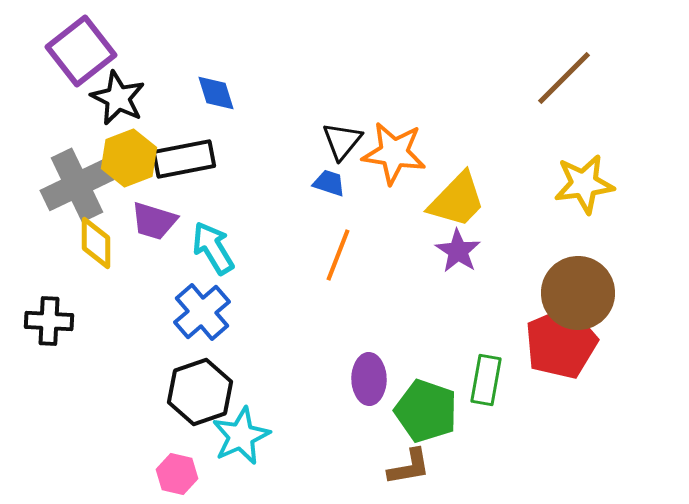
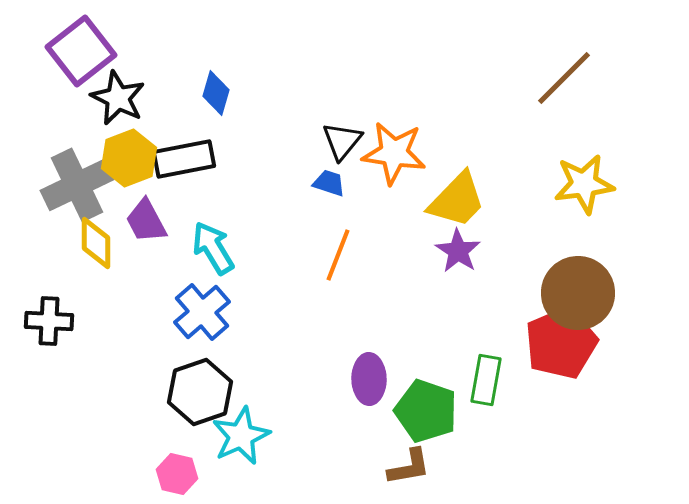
blue diamond: rotated 33 degrees clockwise
purple trapezoid: moved 8 px left; rotated 45 degrees clockwise
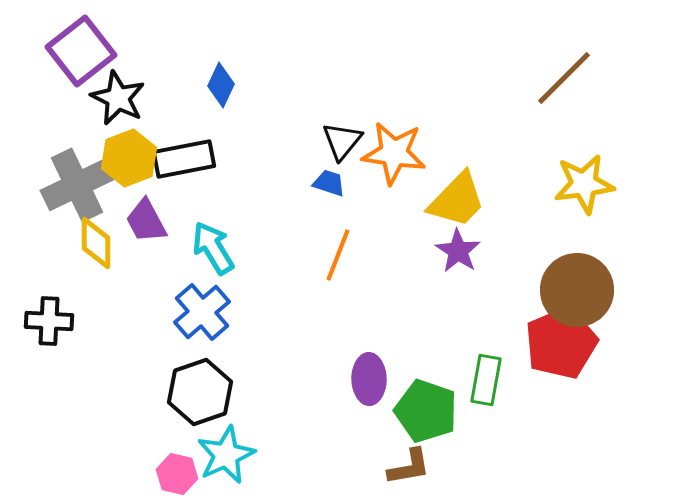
blue diamond: moved 5 px right, 8 px up; rotated 9 degrees clockwise
brown circle: moved 1 px left, 3 px up
cyan star: moved 15 px left, 19 px down
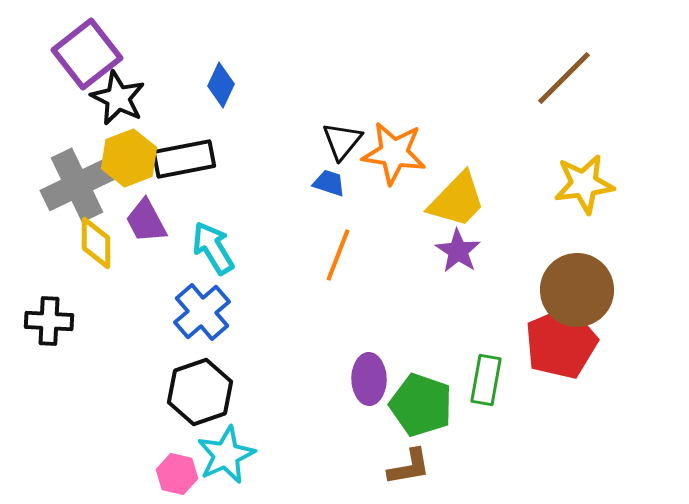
purple square: moved 6 px right, 3 px down
green pentagon: moved 5 px left, 6 px up
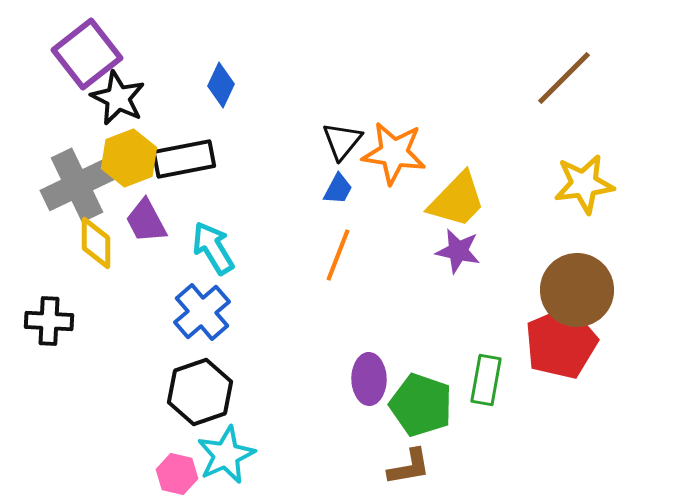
blue trapezoid: moved 9 px right, 6 px down; rotated 100 degrees clockwise
purple star: rotated 21 degrees counterclockwise
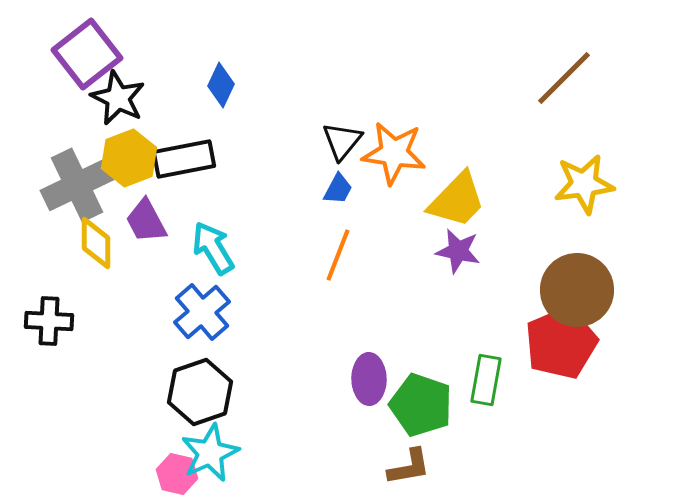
cyan star: moved 16 px left, 2 px up
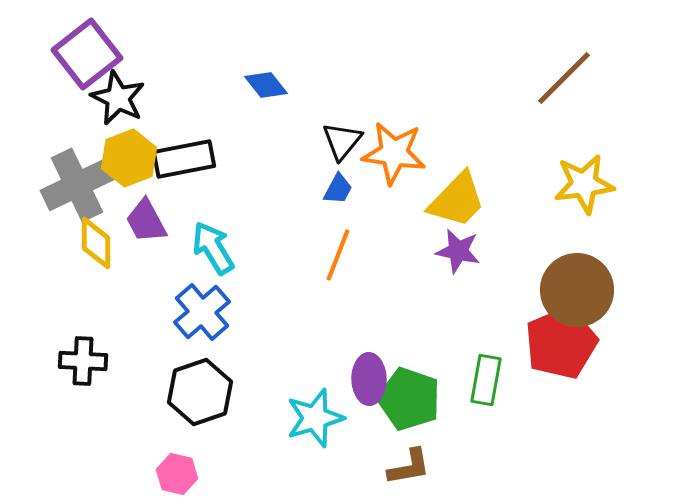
blue diamond: moved 45 px right; rotated 63 degrees counterclockwise
black cross: moved 34 px right, 40 px down
green pentagon: moved 12 px left, 6 px up
cyan star: moved 105 px right, 35 px up; rotated 8 degrees clockwise
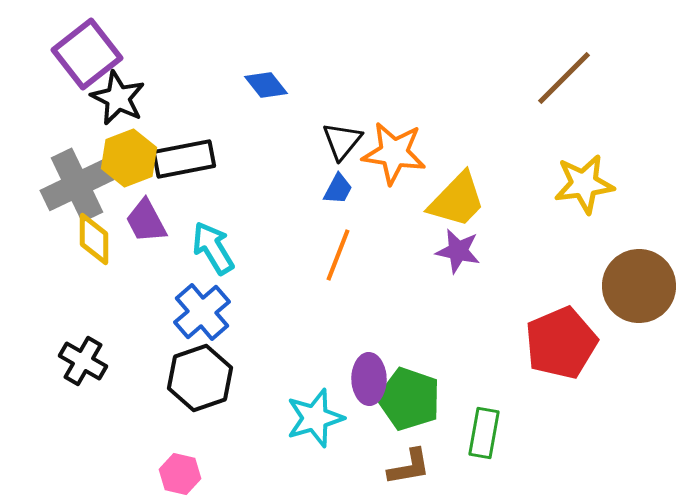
yellow diamond: moved 2 px left, 4 px up
brown circle: moved 62 px right, 4 px up
black cross: rotated 27 degrees clockwise
green rectangle: moved 2 px left, 53 px down
black hexagon: moved 14 px up
pink hexagon: moved 3 px right
